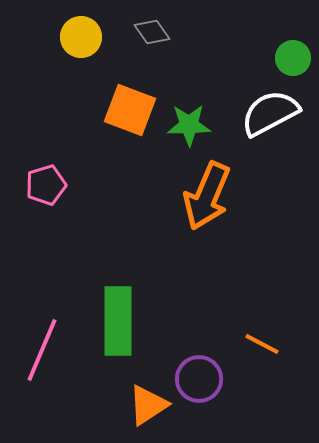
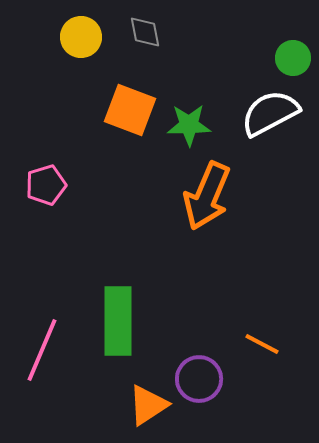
gray diamond: moved 7 px left; rotated 24 degrees clockwise
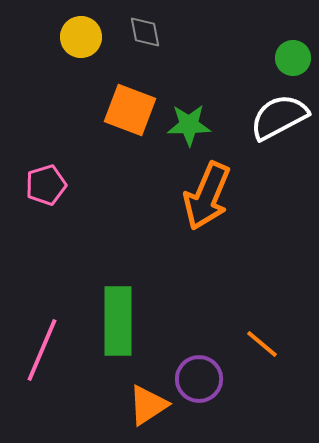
white semicircle: moved 9 px right, 4 px down
orange line: rotated 12 degrees clockwise
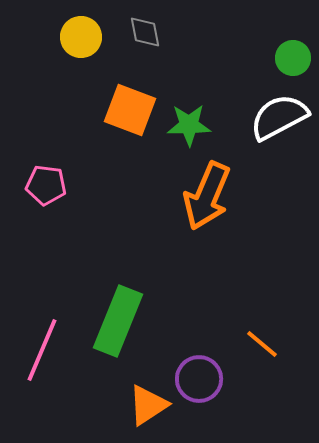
pink pentagon: rotated 24 degrees clockwise
green rectangle: rotated 22 degrees clockwise
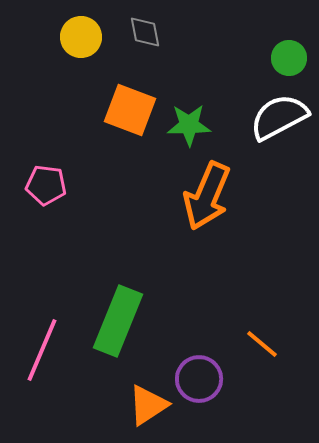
green circle: moved 4 px left
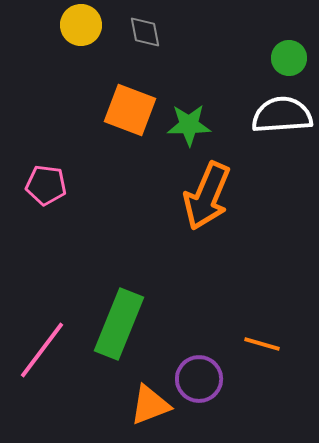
yellow circle: moved 12 px up
white semicircle: moved 3 px right, 2 px up; rotated 24 degrees clockwise
green rectangle: moved 1 px right, 3 px down
orange line: rotated 24 degrees counterclockwise
pink line: rotated 14 degrees clockwise
orange triangle: moved 2 px right; rotated 12 degrees clockwise
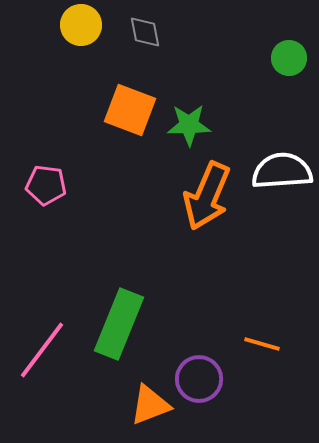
white semicircle: moved 56 px down
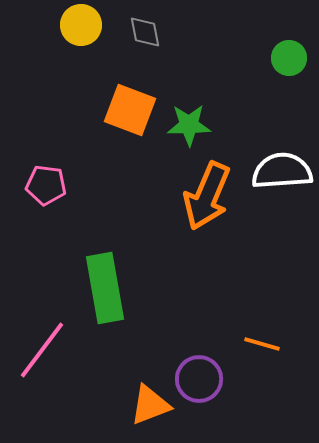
green rectangle: moved 14 px left, 36 px up; rotated 32 degrees counterclockwise
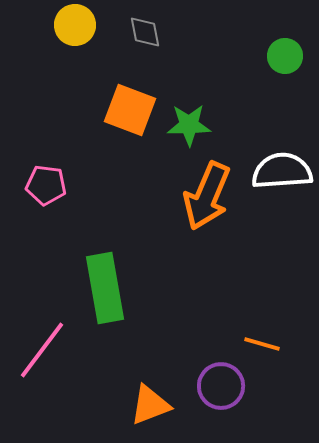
yellow circle: moved 6 px left
green circle: moved 4 px left, 2 px up
purple circle: moved 22 px right, 7 px down
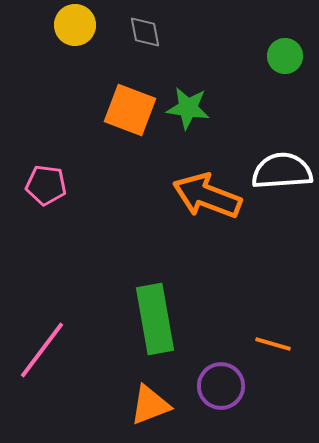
green star: moved 1 px left, 17 px up; rotated 9 degrees clockwise
orange arrow: rotated 88 degrees clockwise
green rectangle: moved 50 px right, 31 px down
orange line: moved 11 px right
